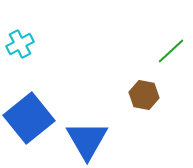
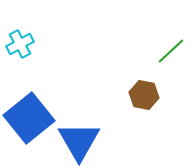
blue triangle: moved 8 px left, 1 px down
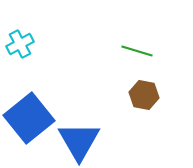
green line: moved 34 px left; rotated 60 degrees clockwise
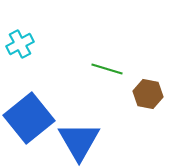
green line: moved 30 px left, 18 px down
brown hexagon: moved 4 px right, 1 px up
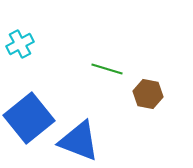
blue triangle: rotated 39 degrees counterclockwise
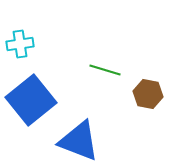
cyan cross: rotated 20 degrees clockwise
green line: moved 2 px left, 1 px down
blue square: moved 2 px right, 18 px up
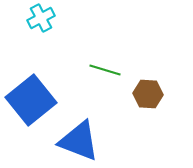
cyan cross: moved 21 px right, 26 px up; rotated 20 degrees counterclockwise
brown hexagon: rotated 8 degrees counterclockwise
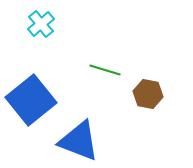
cyan cross: moved 6 px down; rotated 12 degrees counterclockwise
brown hexagon: rotated 8 degrees clockwise
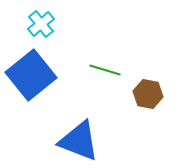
blue square: moved 25 px up
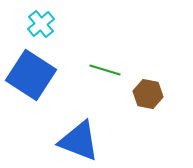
blue square: rotated 18 degrees counterclockwise
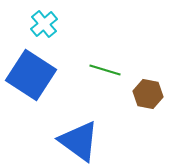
cyan cross: moved 3 px right
blue triangle: rotated 15 degrees clockwise
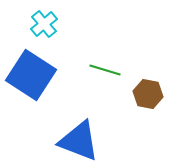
blue triangle: rotated 15 degrees counterclockwise
